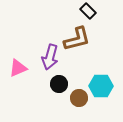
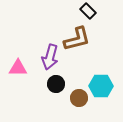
pink triangle: rotated 24 degrees clockwise
black circle: moved 3 px left
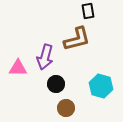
black rectangle: rotated 35 degrees clockwise
purple arrow: moved 5 px left
cyan hexagon: rotated 15 degrees clockwise
brown circle: moved 13 px left, 10 px down
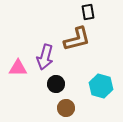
black rectangle: moved 1 px down
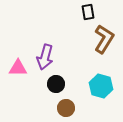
brown L-shape: moved 27 px right; rotated 44 degrees counterclockwise
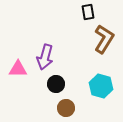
pink triangle: moved 1 px down
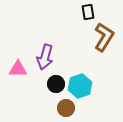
brown L-shape: moved 2 px up
cyan hexagon: moved 21 px left; rotated 25 degrees clockwise
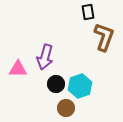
brown L-shape: rotated 12 degrees counterclockwise
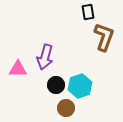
black circle: moved 1 px down
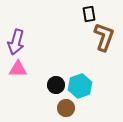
black rectangle: moved 1 px right, 2 px down
purple arrow: moved 29 px left, 15 px up
